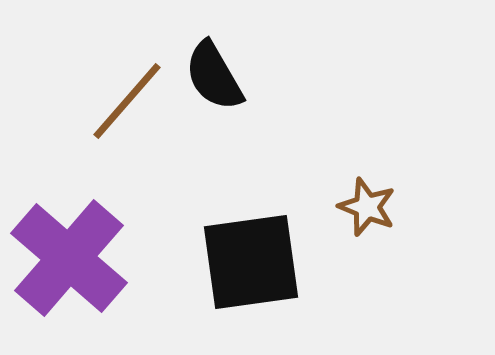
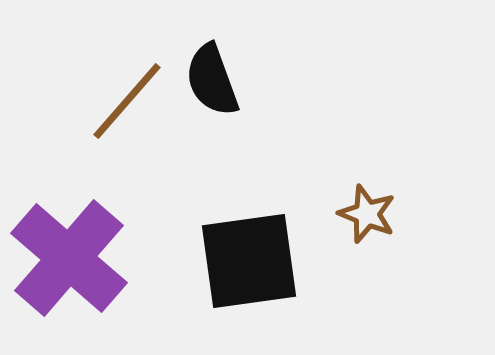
black semicircle: moved 2 px left, 4 px down; rotated 10 degrees clockwise
brown star: moved 7 px down
black square: moved 2 px left, 1 px up
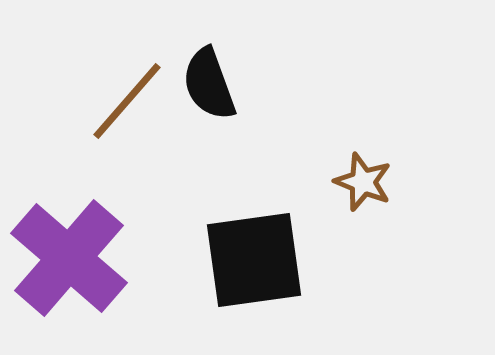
black semicircle: moved 3 px left, 4 px down
brown star: moved 4 px left, 32 px up
black square: moved 5 px right, 1 px up
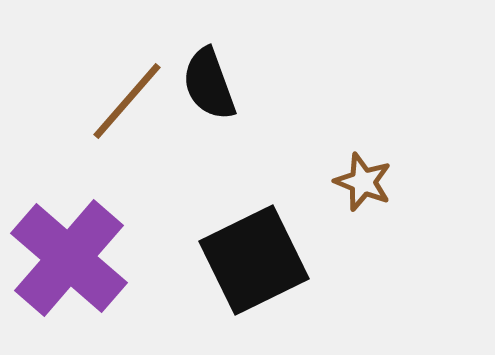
black square: rotated 18 degrees counterclockwise
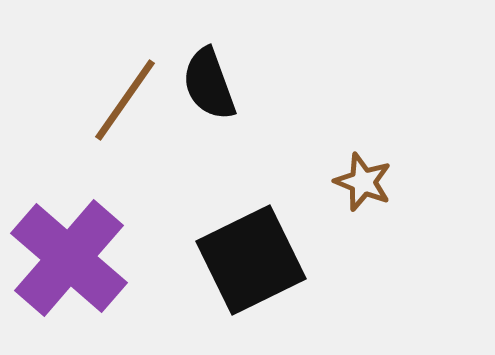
brown line: moved 2 px left, 1 px up; rotated 6 degrees counterclockwise
black square: moved 3 px left
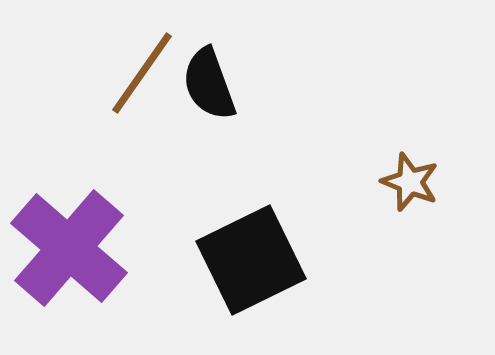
brown line: moved 17 px right, 27 px up
brown star: moved 47 px right
purple cross: moved 10 px up
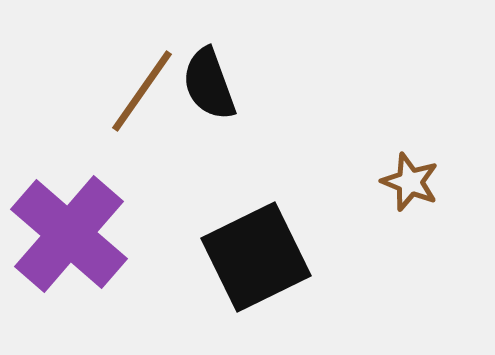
brown line: moved 18 px down
purple cross: moved 14 px up
black square: moved 5 px right, 3 px up
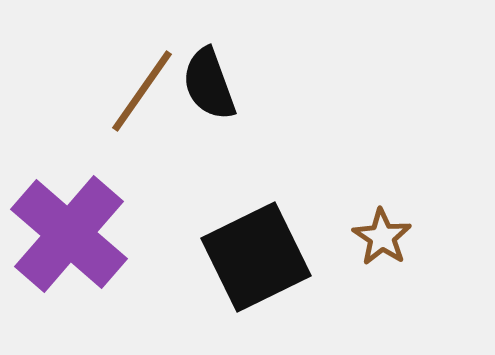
brown star: moved 28 px left, 55 px down; rotated 12 degrees clockwise
